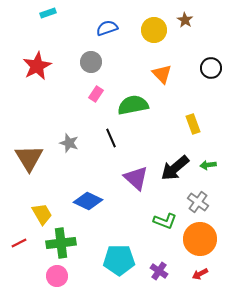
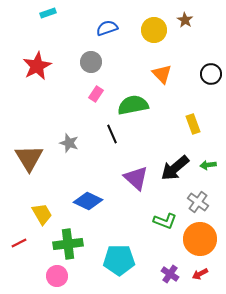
black circle: moved 6 px down
black line: moved 1 px right, 4 px up
green cross: moved 7 px right, 1 px down
purple cross: moved 11 px right, 3 px down
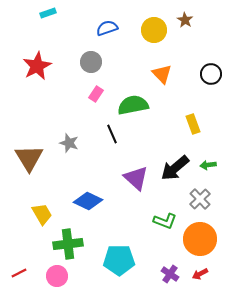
gray cross: moved 2 px right, 3 px up; rotated 10 degrees clockwise
red line: moved 30 px down
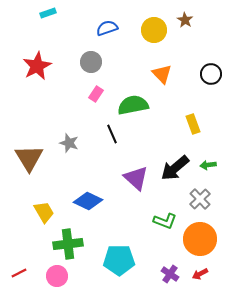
yellow trapezoid: moved 2 px right, 2 px up
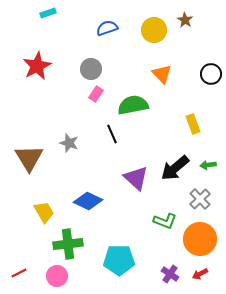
gray circle: moved 7 px down
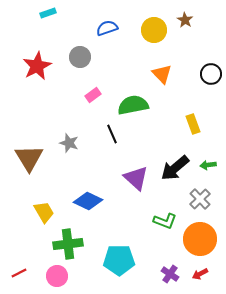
gray circle: moved 11 px left, 12 px up
pink rectangle: moved 3 px left, 1 px down; rotated 21 degrees clockwise
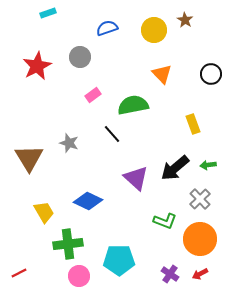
black line: rotated 18 degrees counterclockwise
pink circle: moved 22 px right
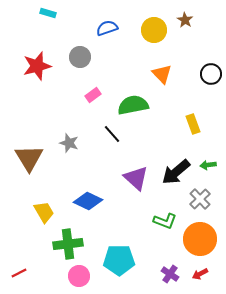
cyan rectangle: rotated 35 degrees clockwise
red star: rotated 12 degrees clockwise
black arrow: moved 1 px right, 4 px down
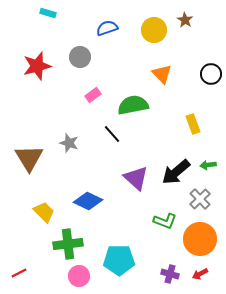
yellow trapezoid: rotated 15 degrees counterclockwise
purple cross: rotated 18 degrees counterclockwise
